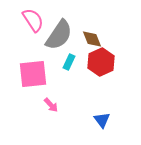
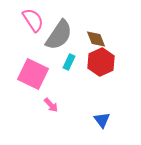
brown diamond: moved 4 px right
pink square: rotated 32 degrees clockwise
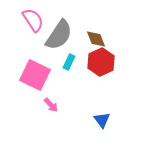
pink square: moved 2 px right, 1 px down
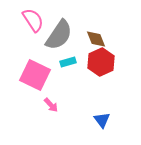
cyan rectangle: moved 1 px left; rotated 49 degrees clockwise
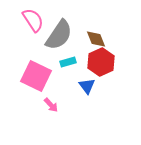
pink square: moved 1 px right, 1 px down
blue triangle: moved 15 px left, 34 px up
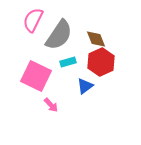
pink semicircle: rotated 120 degrees counterclockwise
blue triangle: moved 2 px left; rotated 30 degrees clockwise
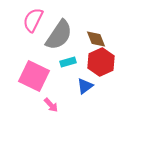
pink square: moved 2 px left
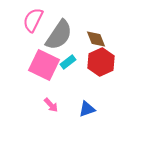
cyan rectangle: rotated 21 degrees counterclockwise
pink square: moved 10 px right, 11 px up
blue triangle: moved 2 px right, 23 px down; rotated 18 degrees clockwise
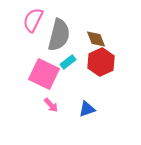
gray semicircle: rotated 20 degrees counterclockwise
pink square: moved 9 px down
